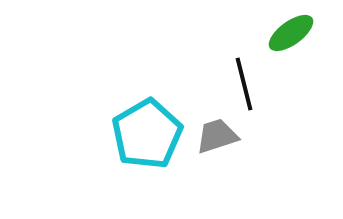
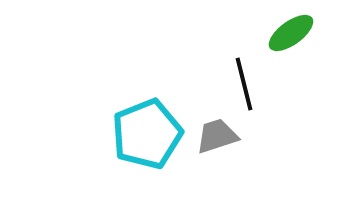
cyan pentagon: rotated 8 degrees clockwise
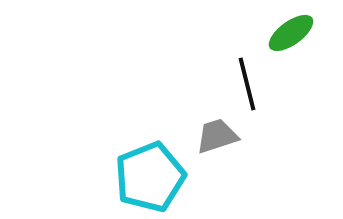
black line: moved 3 px right
cyan pentagon: moved 3 px right, 43 px down
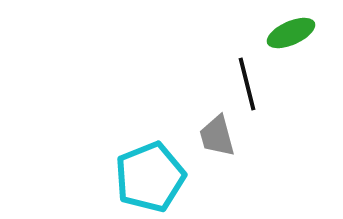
green ellipse: rotated 12 degrees clockwise
gray trapezoid: rotated 87 degrees counterclockwise
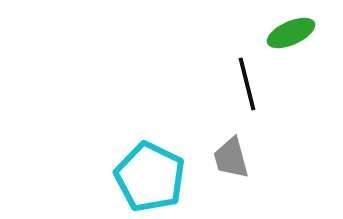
gray trapezoid: moved 14 px right, 22 px down
cyan pentagon: rotated 24 degrees counterclockwise
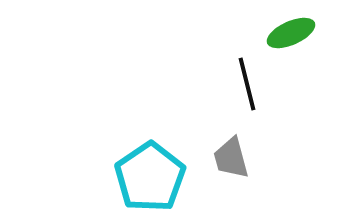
cyan pentagon: rotated 12 degrees clockwise
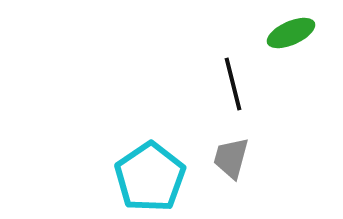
black line: moved 14 px left
gray trapezoid: rotated 30 degrees clockwise
